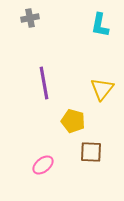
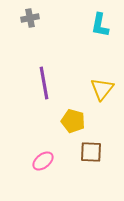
pink ellipse: moved 4 px up
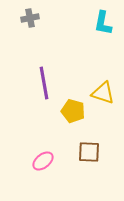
cyan L-shape: moved 3 px right, 2 px up
yellow triangle: moved 1 px right, 4 px down; rotated 50 degrees counterclockwise
yellow pentagon: moved 10 px up
brown square: moved 2 px left
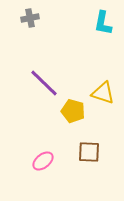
purple line: rotated 36 degrees counterclockwise
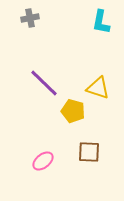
cyan L-shape: moved 2 px left, 1 px up
yellow triangle: moved 5 px left, 5 px up
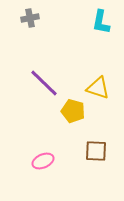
brown square: moved 7 px right, 1 px up
pink ellipse: rotated 15 degrees clockwise
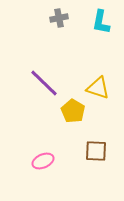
gray cross: moved 29 px right
yellow pentagon: rotated 15 degrees clockwise
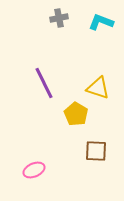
cyan L-shape: rotated 100 degrees clockwise
purple line: rotated 20 degrees clockwise
yellow pentagon: moved 3 px right, 3 px down
pink ellipse: moved 9 px left, 9 px down
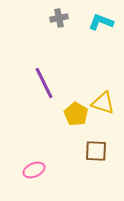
yellow triangle: moved 5 px right, 15 px down
